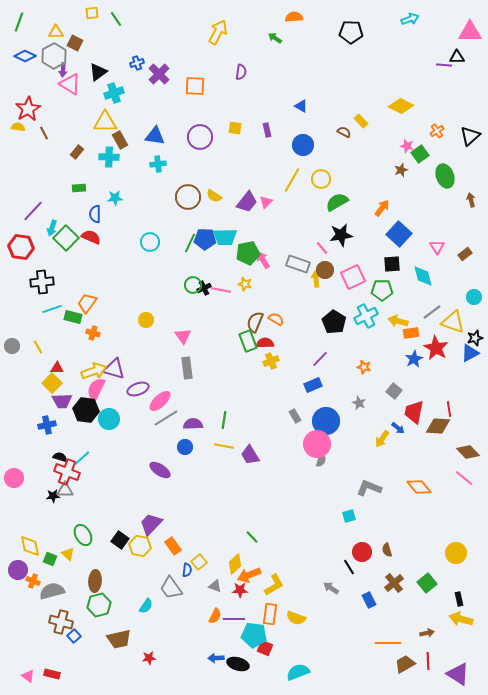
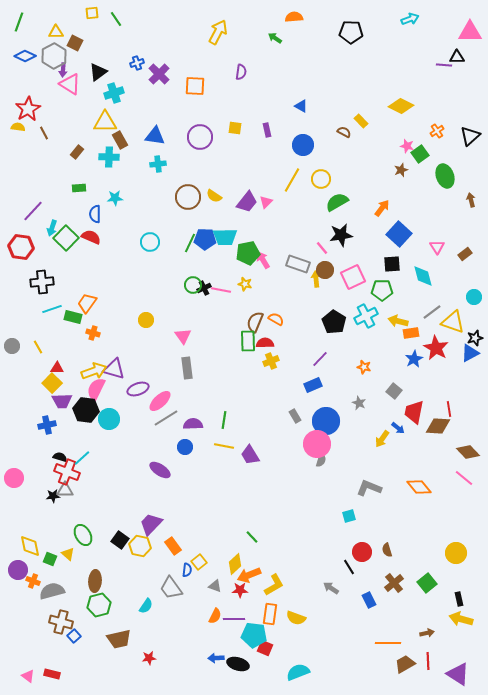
green rectangle at (248, 341): rotated 20 degrees clockwise
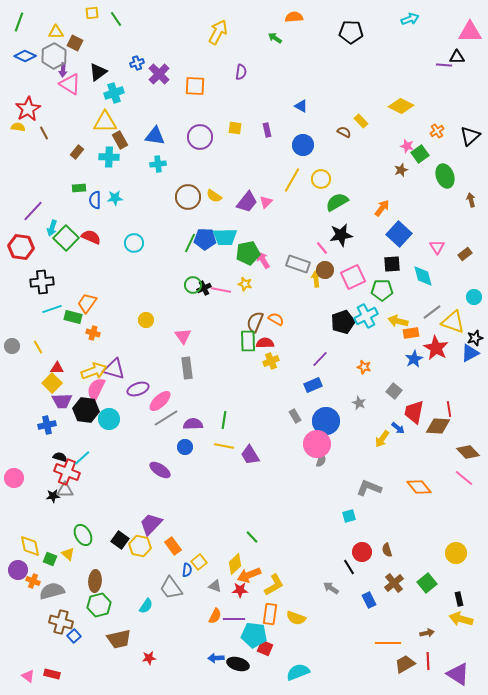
blue semicircle at (95, 214): moved 14 px up
cyan circle at (150, 242): moved 16 px left, 1 px down
black pentagon at (334, 322): moved 9 px right; rotated 20 degrees clockwise
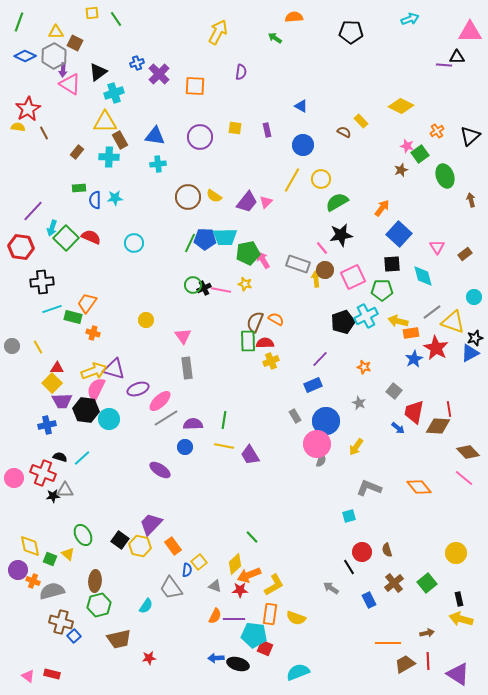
yellow arrow at (382, 439): moved 26 px left, 8 px down
red cross at (67, 472): moved 24 px left, 1 px down
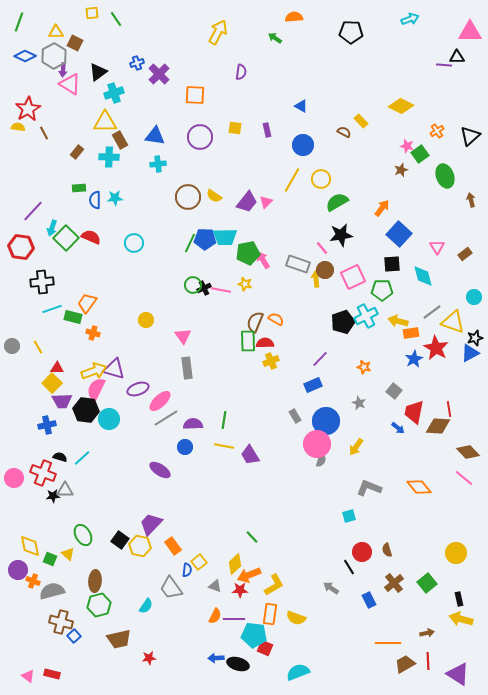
orange square at (195, 86): moved 9 px down
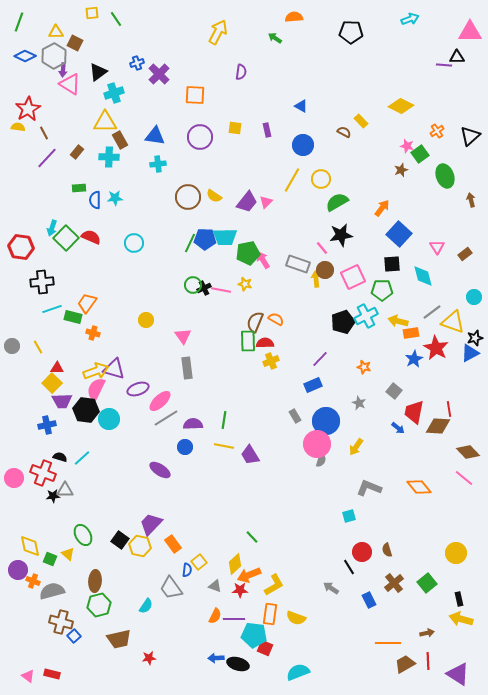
purple line at (33, 211): moved 14 px right, 53 px up
yellow arrow at (94, 371): moved 2 px right
orange rectangle at (173, 546): moved 2 px up
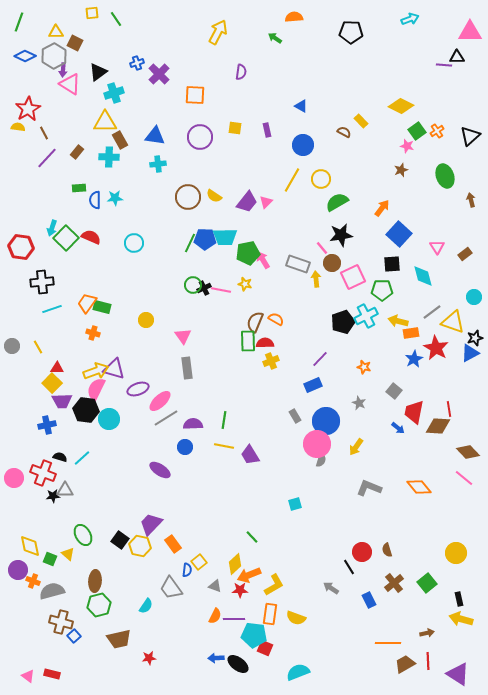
green square at (420, 154): moved 3 px left, 23 px up
brown circle at (325, 270): moved 7 px right, 7 px up
green rectangle at (73, 317): moved 29 px right, 10 px up
cyan square at (349, 516): moved 54 px left, 12 px up
black ellipse at (238, 664): rotated 20 degrees clockwise
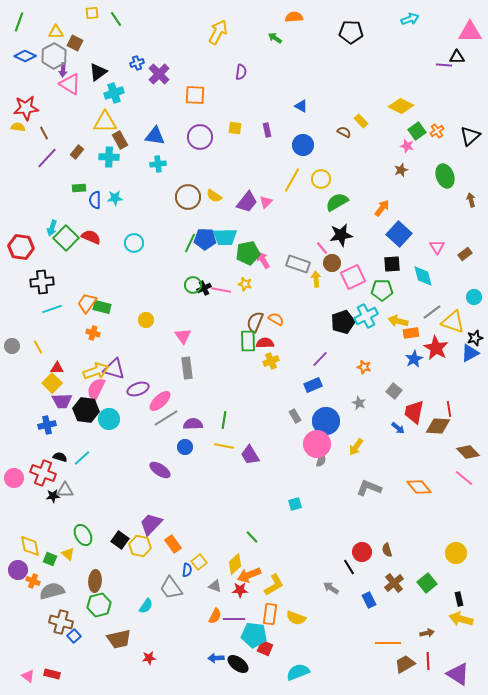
red star at (28, 109): moved 2 px left, 1 px up; rotated 25 degrees clockwise
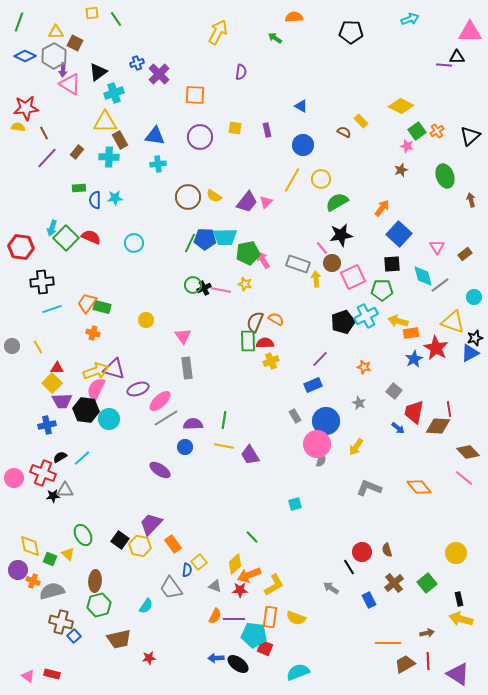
gray line at (432, 312): moved 8 px right, 27 px up
black semicircle at (60, 457): rotated 48 degrees counterclockwise
orange rectangle at (270, 614): moved 3 px down
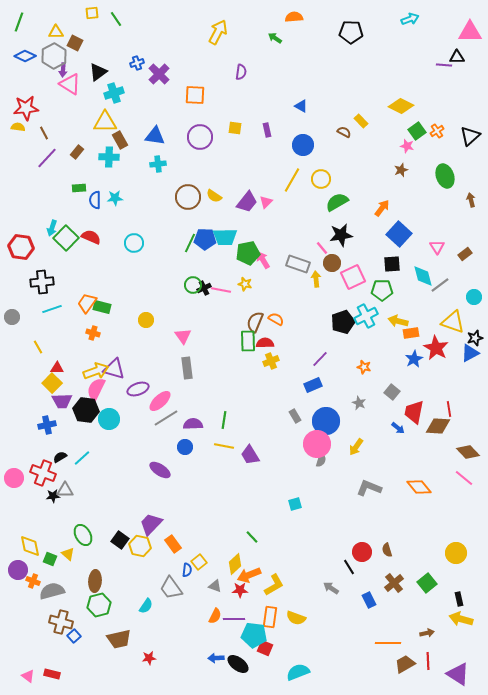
gray circle at (12, 346): moved 29 px up
gray square at (394, 391): moved 2 px left, 1 px down
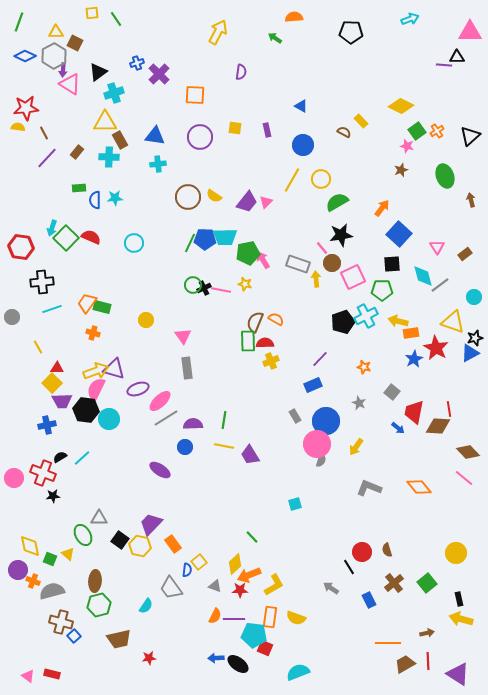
gray triangle at (65, 490): moved 34 px right, 28 px down
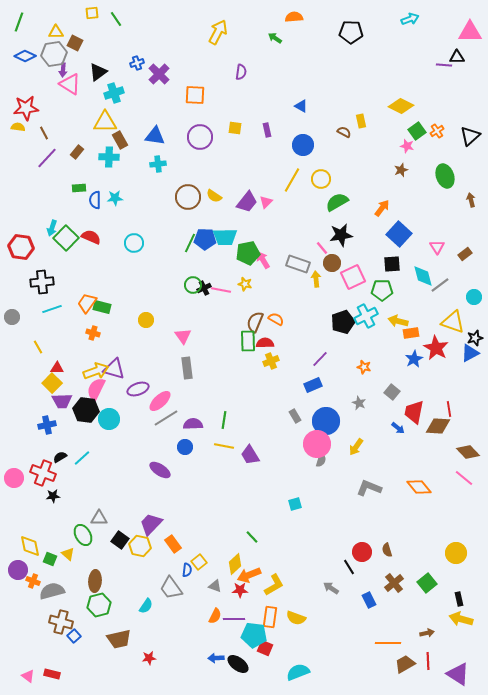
gray hexagon at (54, 56): moved 2 px up; rotated 20 degrees clockwise
yellow rectangle at (361, 121): rotated 32 degrees clockwise
